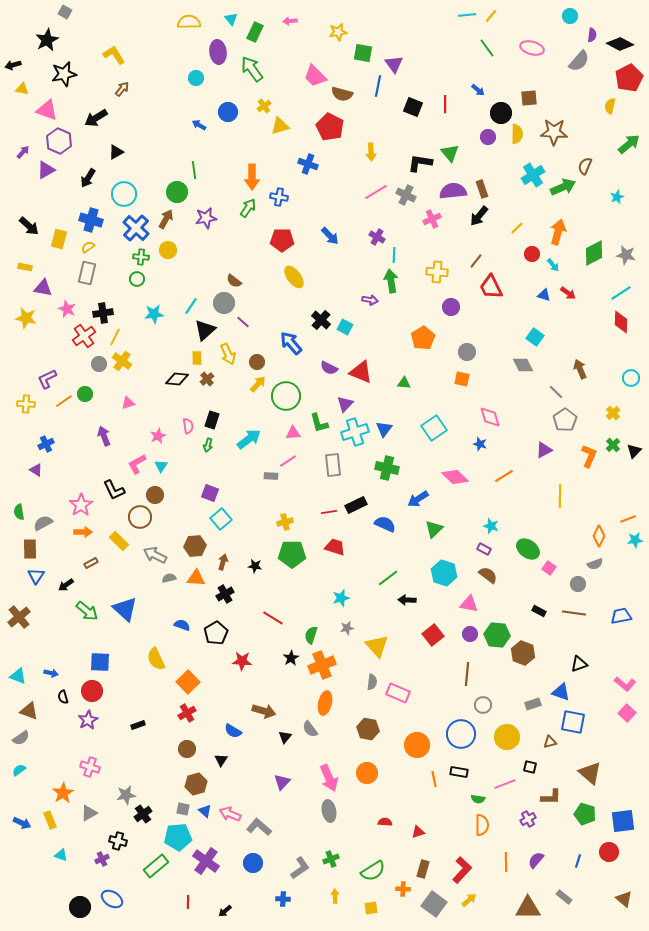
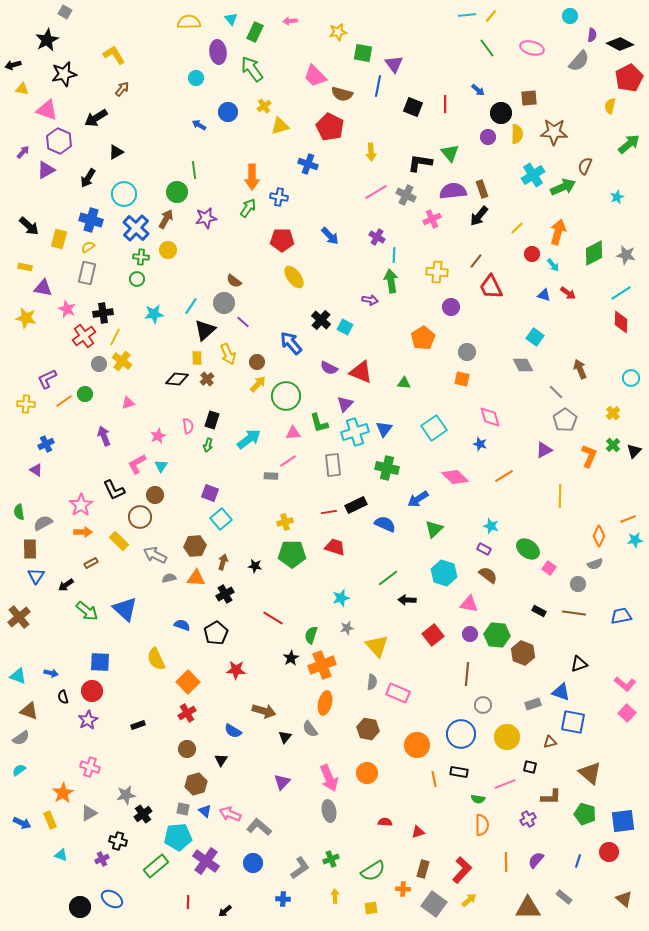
red star at (242, 661): moved 6 px left, 9 px down
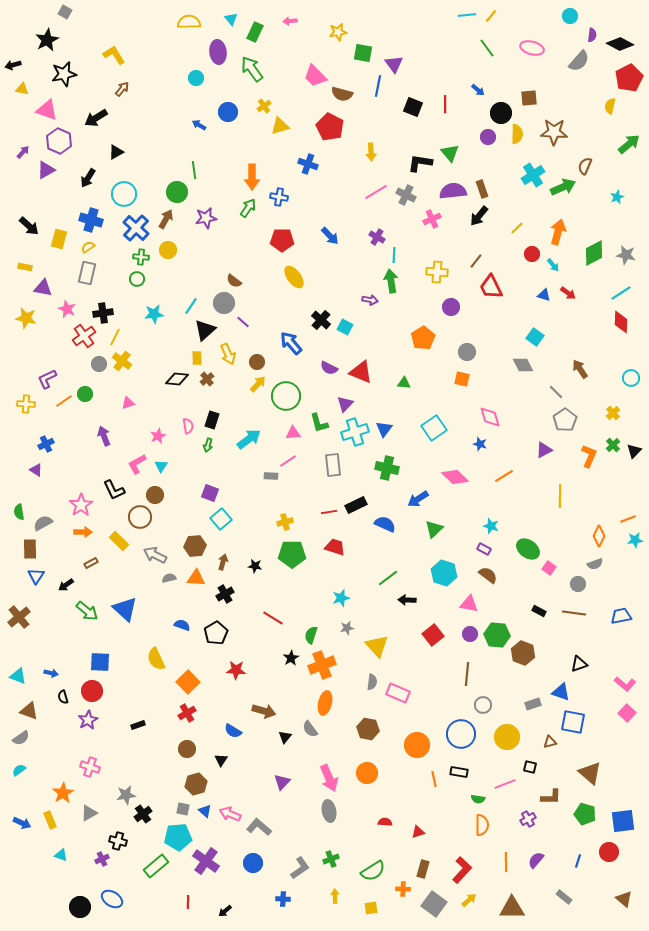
brown arrow at (580, 369): rotated 12 degrees counterclockwise
brown triangle at (528, 908): moved 16 px left
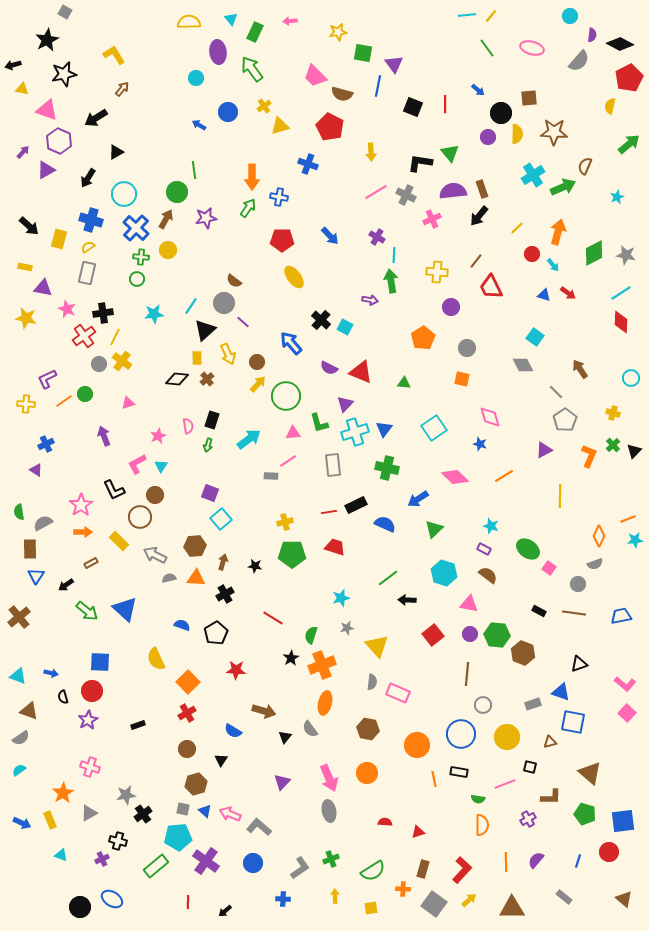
gray circle at (467, 352): moved 4 px up
yellow cross at (613, 413): rotated 32 degrees counterclockwise
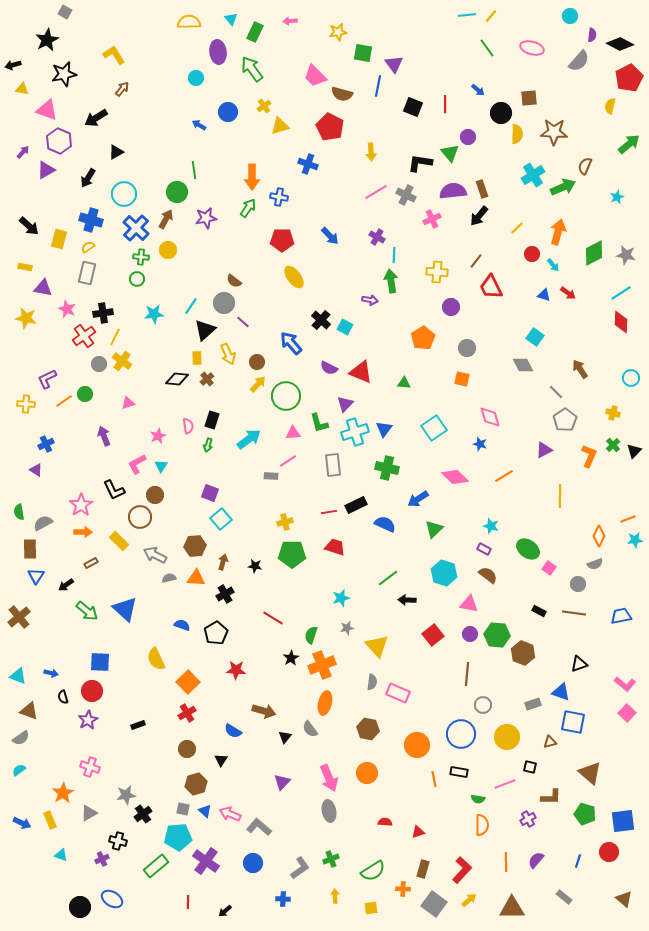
purple circle at (488, 137): moved 20 px left
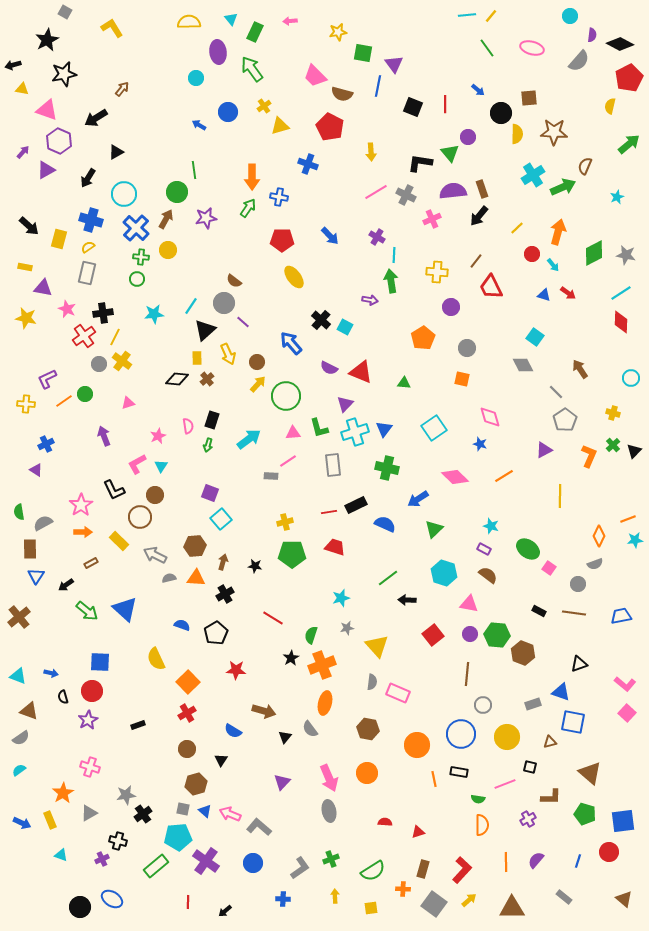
yellow L-shape at (114, 55): moved 2 px left, 27 px up
green L-shape at (319, 423): moved 5 px down
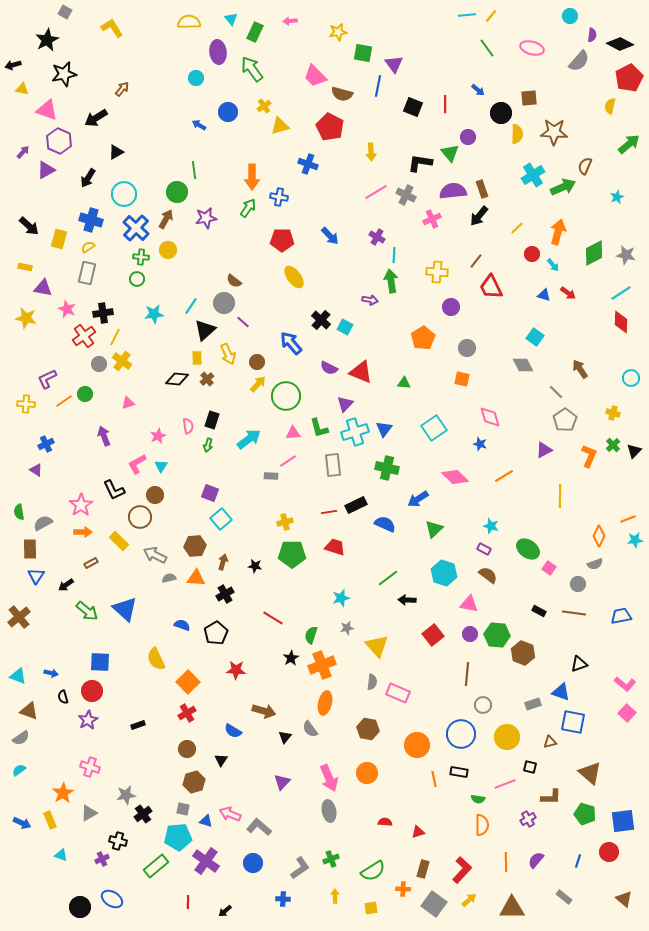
brown hexagon at (196, 784): moved 2 px left, 2 px up
blue triangle at (205, 811): moved 1 px right, 10 px down; rotated 24 degrees counterclockwise
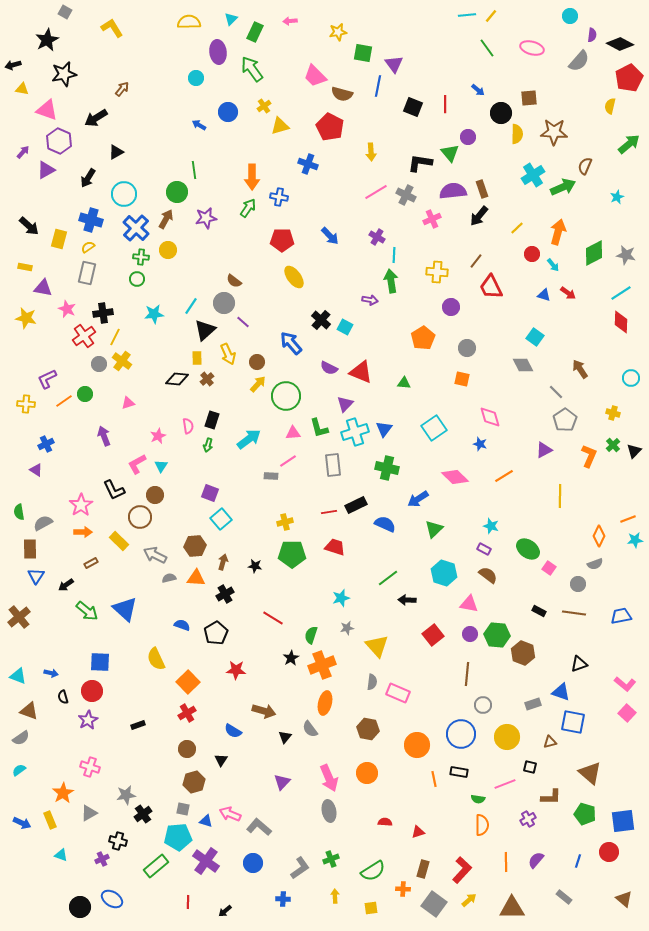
cyan triangle at (231, 19): rotated 24 degrees clockwise
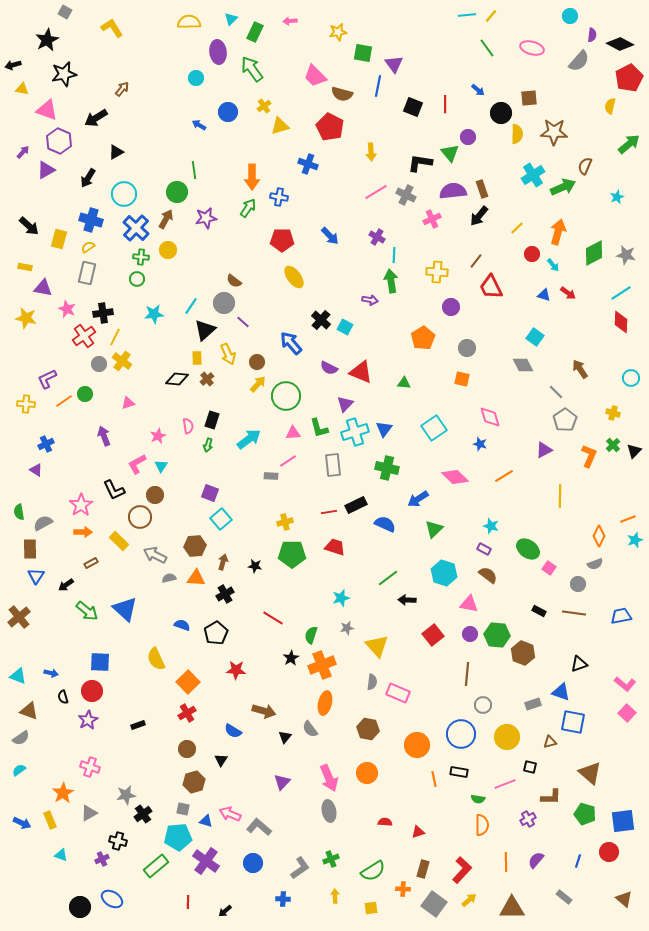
cyan star at (635, 540): rotated 14 degrees counterclockwise
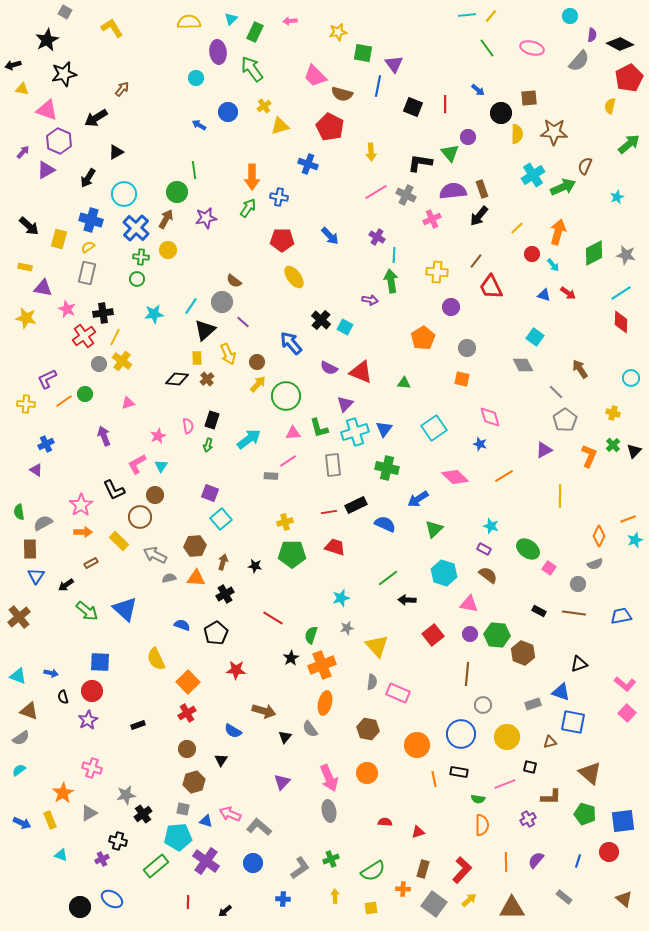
gray circle at (224, 303): moved 2 px left, 1 px up
pink cross at (90, 767): moved 2 px right, 1 px down
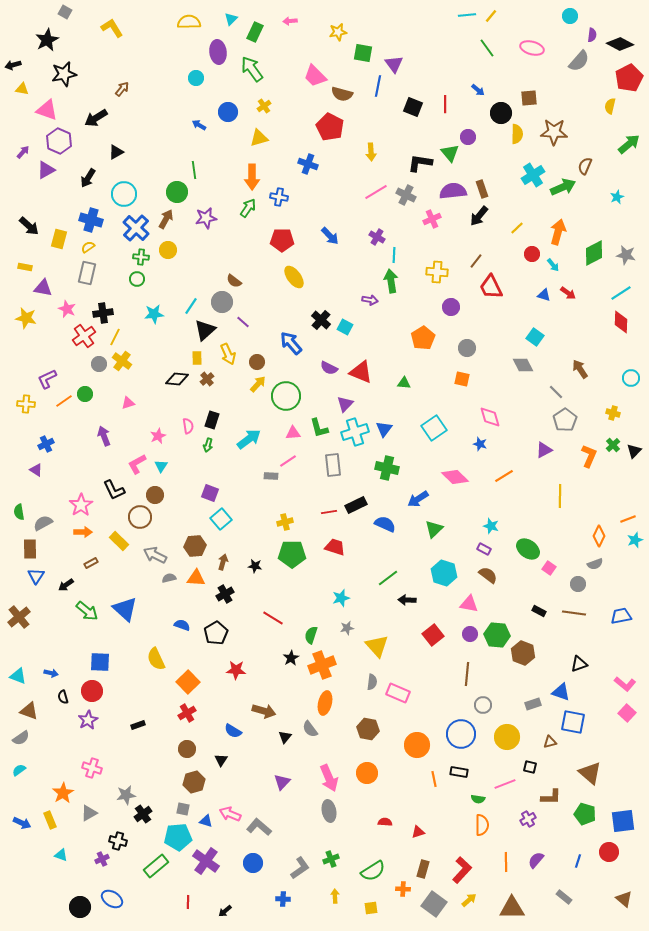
yellow triangle at (280, 126): moved 21 px left, 12 px down
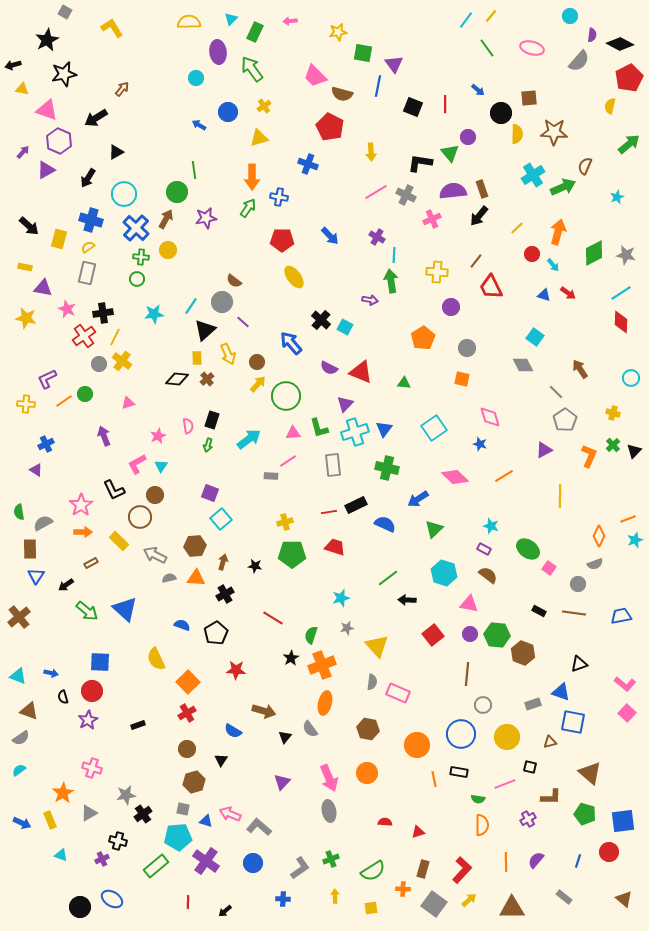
cyan line at (467, 15): moved 1 px left, 5 px down; rotated 48 degrees counterclockwise
